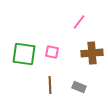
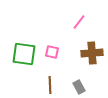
gray rectangle: rotated 40 degrees clockwise
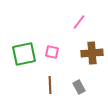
green square: rotated 20 degrees counterclockwise
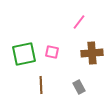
brown line: moved 9 px left
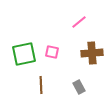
pink line: rotated 14 degrees clockwise
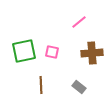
green square: moved 3 px up
gray rectangle: rotated 24 degrees counterclockwise
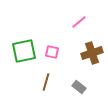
brown cross: rotated 15 degrees counterclockwise
brown line: moved 5 px right, 3 px up; rotated 18 degrees clockwise
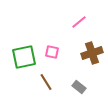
green square: moved 6 px down
brown line: rotated 48 degrees counterclockwise
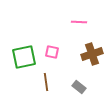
pink line: rotated 42 degrees clockwise
brown cross: moved 1 px down
brown line: rotated 24 degrees clockwise
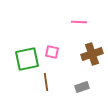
green square: moved 3 px right, 2 px down
gray rectangle: moved 3 px right; rotated 56 degrees counterclockwise
